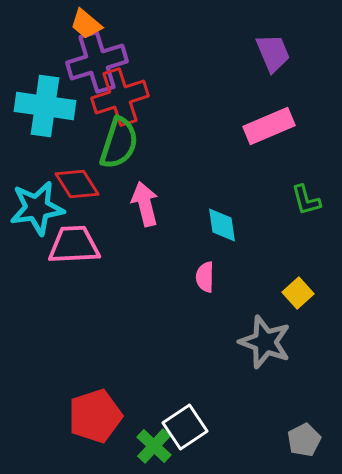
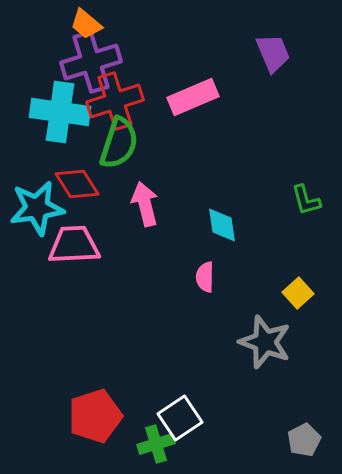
purple cross: moved 6 px left
red cross: moved 5 px left, 4 px down
cyan cross: moved 15 px right, 6 px down
pink rectangle: moved 76 px left, 29 px up
white square: moved 5 px left, 9 px up
green cross: moved 2 px right, 2 px up; rotated 30 degrees clockwise
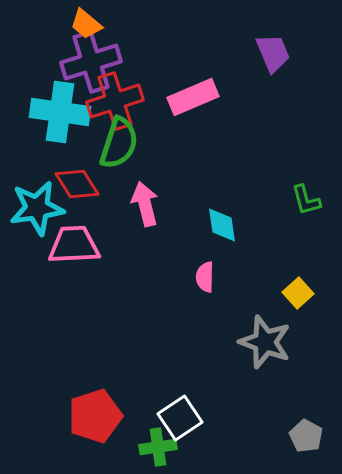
gray pentagon: moved 2 px right, 4 px up; rotated 16 degrees counterclockwise
green cross: moved 2 px right, 3 px down; rotated 9 degrees clockwise
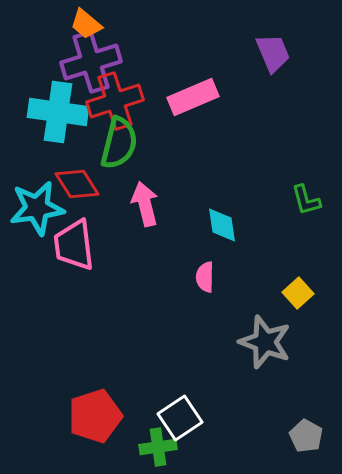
cyan cross: moved 2 px left
green semicircle: rotated 4 degrees counterclockwise
pink trapezoid: rotated 94 degrees counterclockwise
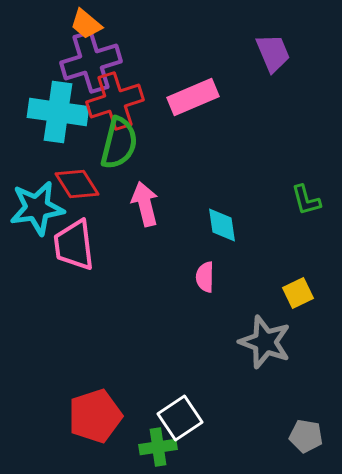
yellow square: rotated 16 degrees clockwise
gray pentagon: rotated 20 degrees counterclockwise
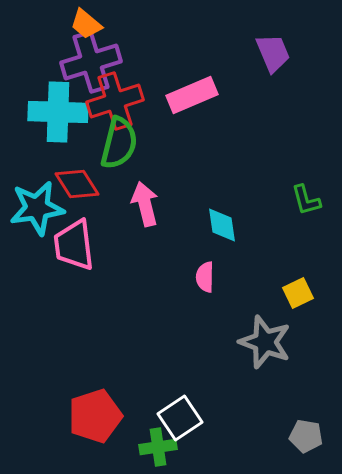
pink rectangle: moved 1 px left, 2 px up
cyan cross: rotated 6 degrees counterclockwise
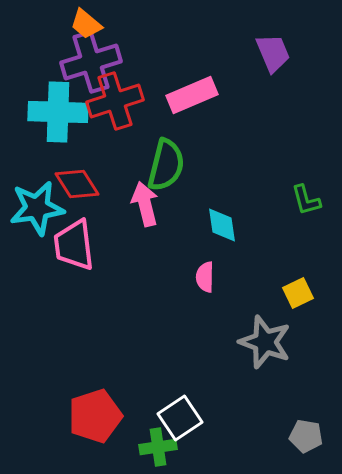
green semicircle: moved 47 px right, 22 px down
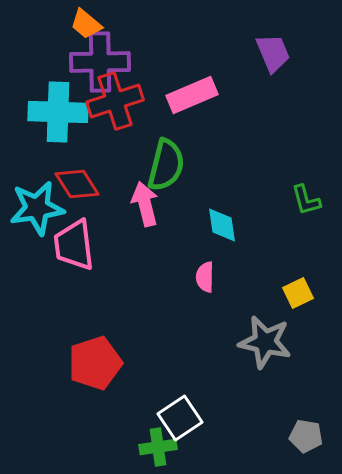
purple cross: moved 9 px right; rotated 16 degrees clockwise
gray star: rotated 8 degrees counterclockwise
red pentagon: moved 53 px up
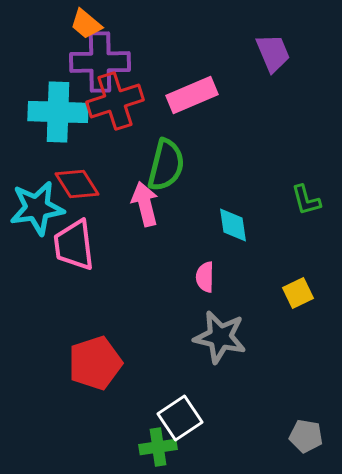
cyan diamond: moved 11 px right
gray star: moved 45 px left, 5 px up
